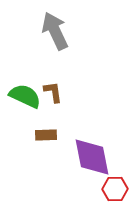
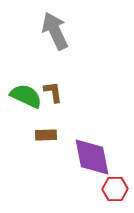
green semicircle: moved 1 px right
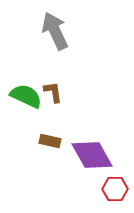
brown rectangle: moved 4 px right, 6 px down; rotated 15 degrees clockwise
purple diamond: moved 2 px up; rotated 18 degrees counterclockwise
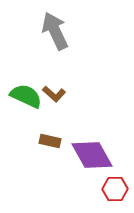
brown L-shape: moved 1 px right, 2 px down; rotated 140 degrees clockwise
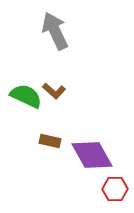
brown L-shape: moved 3 px up
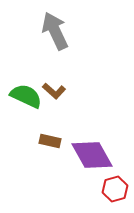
red hexagon: rotated 15 degrees counterclockwise
